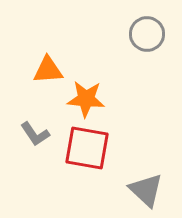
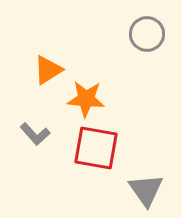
orange triangle: rotated 28 degrees counterclockwise
gray L-shape: rotated 8 degrees counterclockwise
red square: moved 9 px right
gray triangle: rotated 12 degrees clockwise
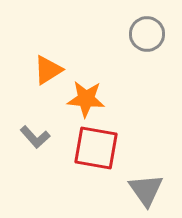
gray L-shape: moved 3 px down
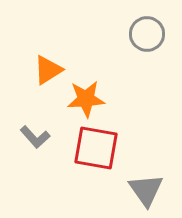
orange star: rotated 9 degrees counterclockwise
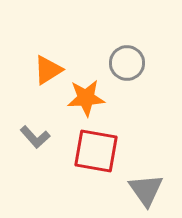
gray circle: moved 20 px left, 29 px down
orange star: moved 1 px up
red square: moved 3 px down
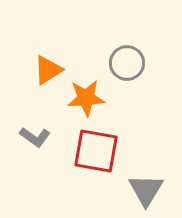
gray L-shape: rotated 12 degrees counterclockwise
gray triangle: rotated 6 degrees clockwise
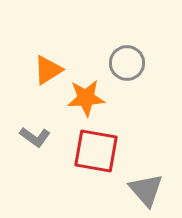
gray triangle: rotated 12 degrees counterclockwise
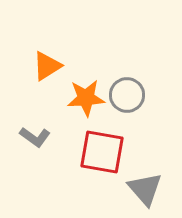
gray circle: moved 32 px down
orange triangle: moved 1 px left, 4 px up
red square: moved 6 px right, 1 px down
gray triangle: moved 1 px left, 1 px up
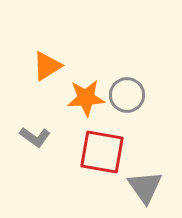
gray triangle: moved 2 px up; rotated 6 degrees clockwise
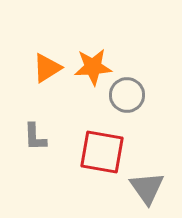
orange triangle: moved 2 px down
orange star: moved 7 px right, 31 px up
gray L-shape: rotated 52 degrees clockwise
gray triangle: moved 2 px right, 1 px down
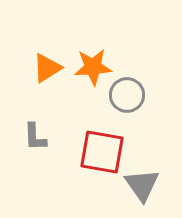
gray triangle: moved 5 px left, 3 px up
